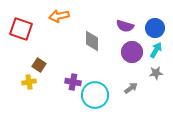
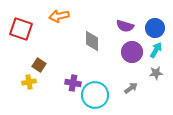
purple cross: moved 1 px down
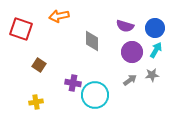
gray star: moved 4 px left, 2 px down
yellow cross: moved 7 px right, 20 px down
gray arrow: moved 1 px left, 8 px up
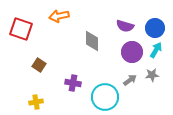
cyan circle: moved 10 px right, 2 px down
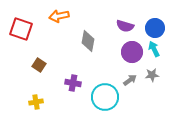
gray diamond: moved 4 px left; rotated 10 degrees clockwise
cyan arrow: moved 2 px left, 1 px up; rotated 56 degrees counterclockwise
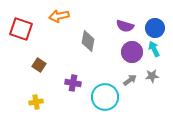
gray star: moved 1 px down
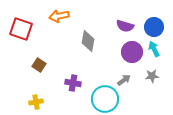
blue circle: moved 1 px left, 1 px up
gray arrow: moved 6 px left
cyan circle: moved 2 px down
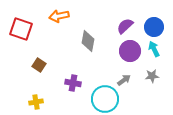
purple semicircle: rotated 120 degrees clockwise
purple circle: moved 2 px left, 1 px up
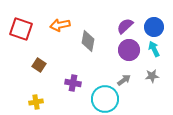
orange arrow: moved 1 px right, 9 px down
purple circle: moved 1 px left, 1 px up
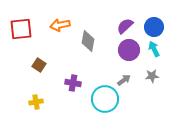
red square: rotated 25 degrees counterclockwise
